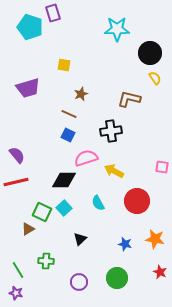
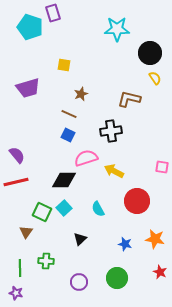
cyan semicircle: moved 6 px down
brown triangle: moved 2 px left, 3 px down; rotated 24 degrees counterclockwise
green line: moved 2 px right, 2 px up; rotated 30 degrees clockwise
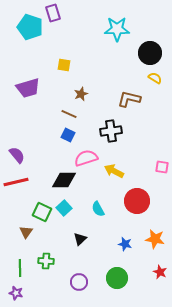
yellow semicircle: rotated 24 degrees counterclockwise
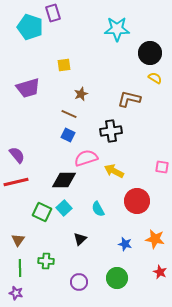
yellow square: rotated 16 degrees counterclockwise
brown triangle: moved 8 px left, 8 px down
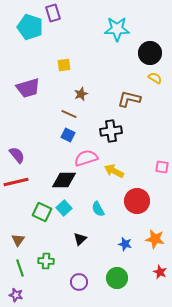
green line: rotated 18 degrees counterclockwise
purple star: moved 2 px down
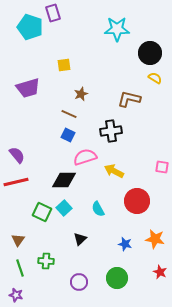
pink semicircle: moved 1 px left, 1 px up
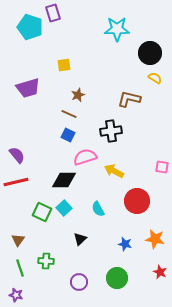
brown star: moved 3 px left, 1 px down
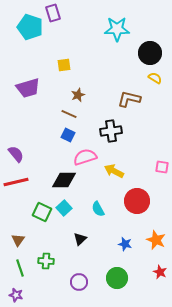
purple semicircle: moved 1 px left, 1 px up
orange star: moved 1 px right, 1 px down; rotated 12 degrees clockwise
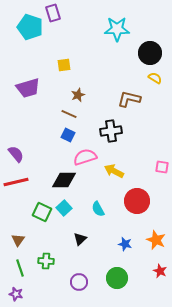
red star: moved 1 px up
purple star: moved 1 px up
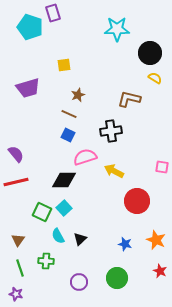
cyan semicircle: moved 40 px left, 27 px down
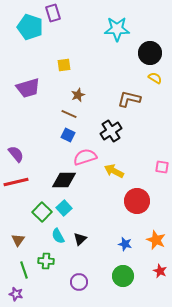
black cross: rotated 25 degrees counterclockwise
green square: rotated 18 degrees clockwise
green line: moved 4 px right, 2 px down
green circle: moved 6 px right, 2 px up
